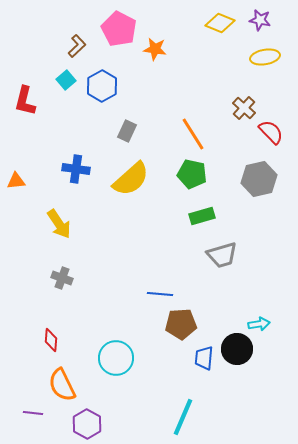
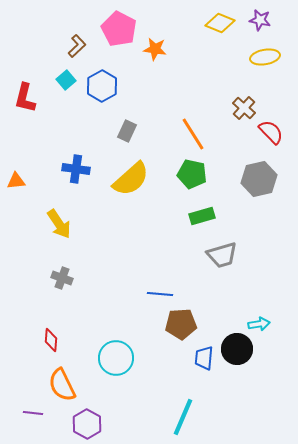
red L-shape: moved 3 px up
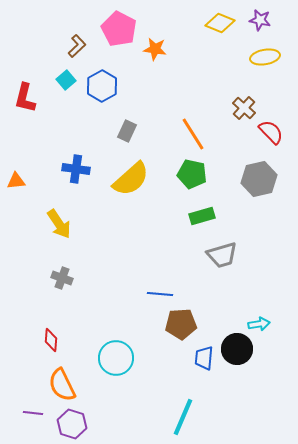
purple hexagon: moved 15 px left; rotated 12 degrees counterclockwise
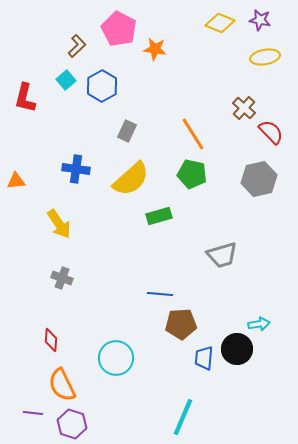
green rectangle: moved 43 px left
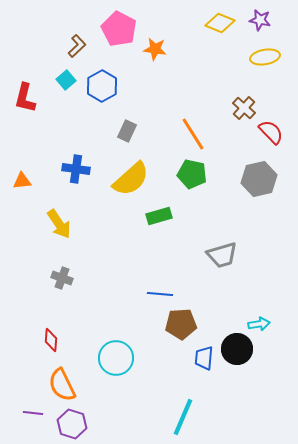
orange triangle: moved 6 px right
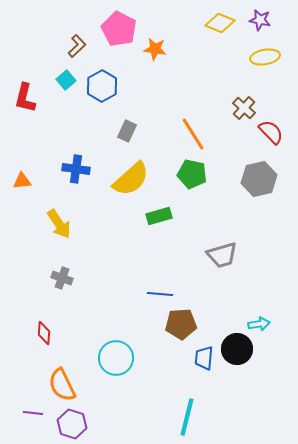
red diamond: moved 7 px left, 7 px up
cyan line: moved 4 px right; rotated 9 degrees counterclockwise
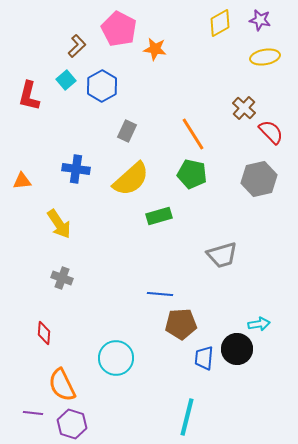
yellow diamond: rotated 52 degrees counterclockwise
red L-shape: moved 4 px right, 2 px up
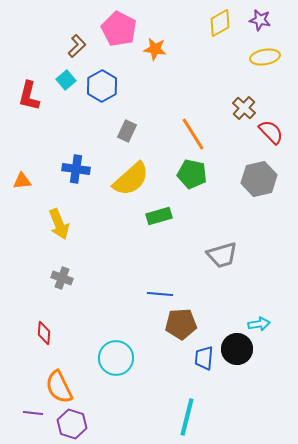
yellow arrow: rotated 12 degrees clockwise
orange semicircle: moved 3 px left, 2 px down
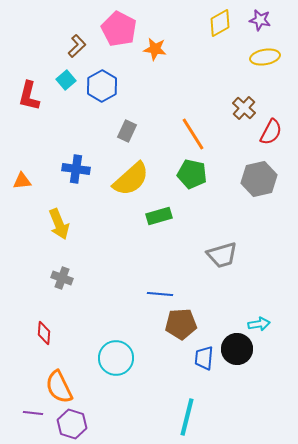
red semicircle: rotated 72 degrees clockwise
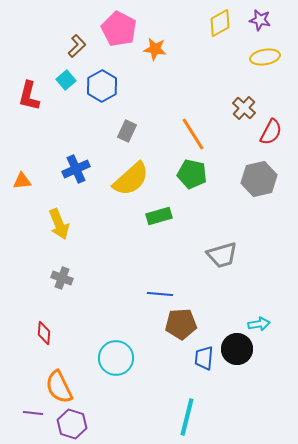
blue cross: rotated 32 degrees counterclockwise
